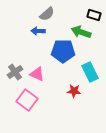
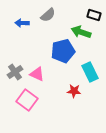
gray semicircle: moved 1 px right, 1 px down
blue arrow: moved 16 px left, 8 px up
blue pentagon: rotated 15 degrees counterclockwise
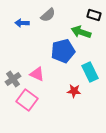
gray cross: moved 2 px left, 7 px down
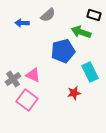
pink triangle: moved 4 px left, 1 px down
red star: moved 2 px down; rotated 16 degrees counterclockwise
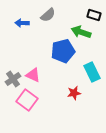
cyan rectangle: moved 2 px right
